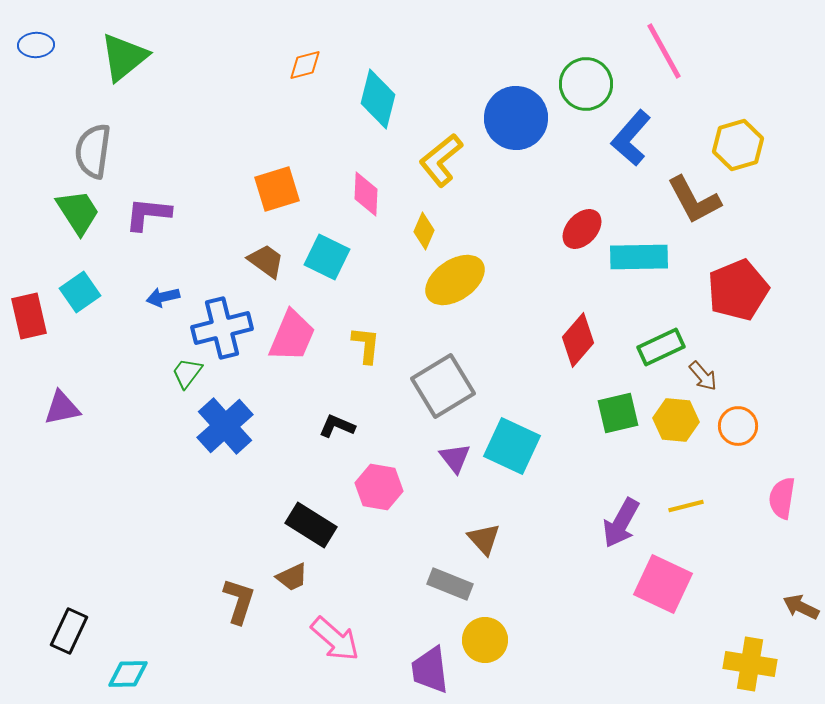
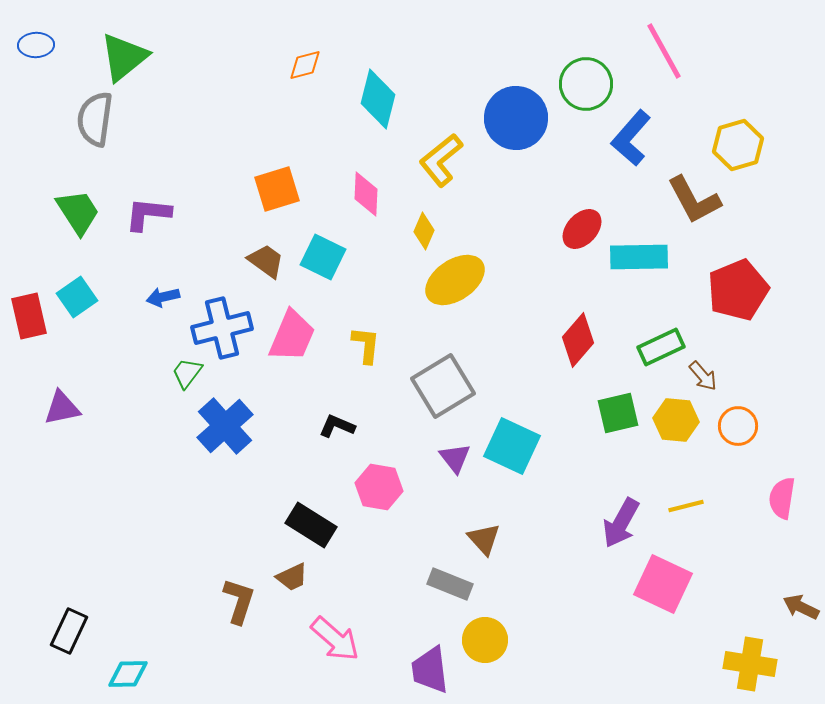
gray semicircle at (93, 151): moved 2 px right, 32 px up
cyan square at (327, 257): moved 4 px left
cyan square at (80, 292): moved 3 px left, 5 px down
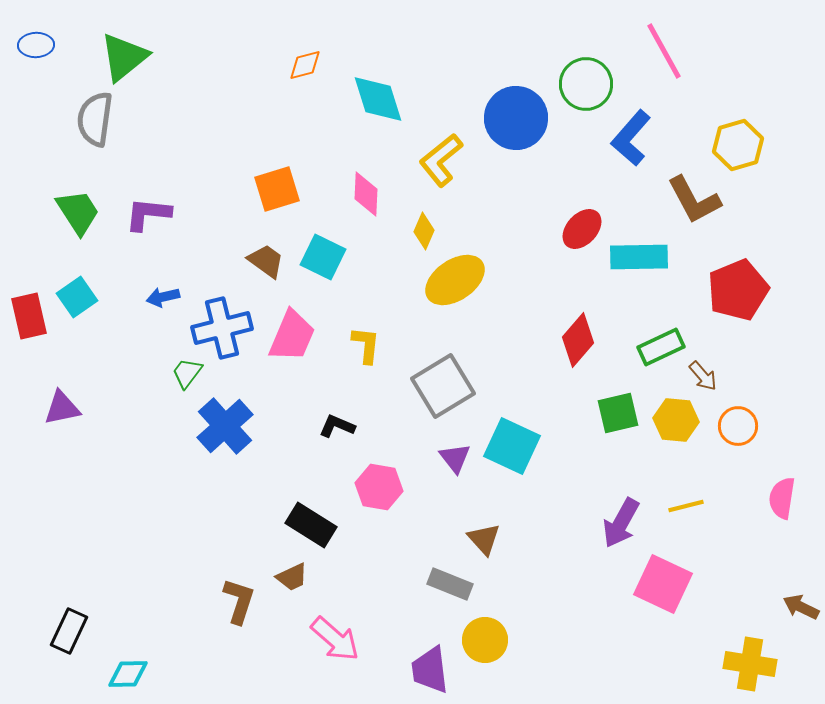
cyan diamond at (378, 99): rotated 32 degrees counterclockwise
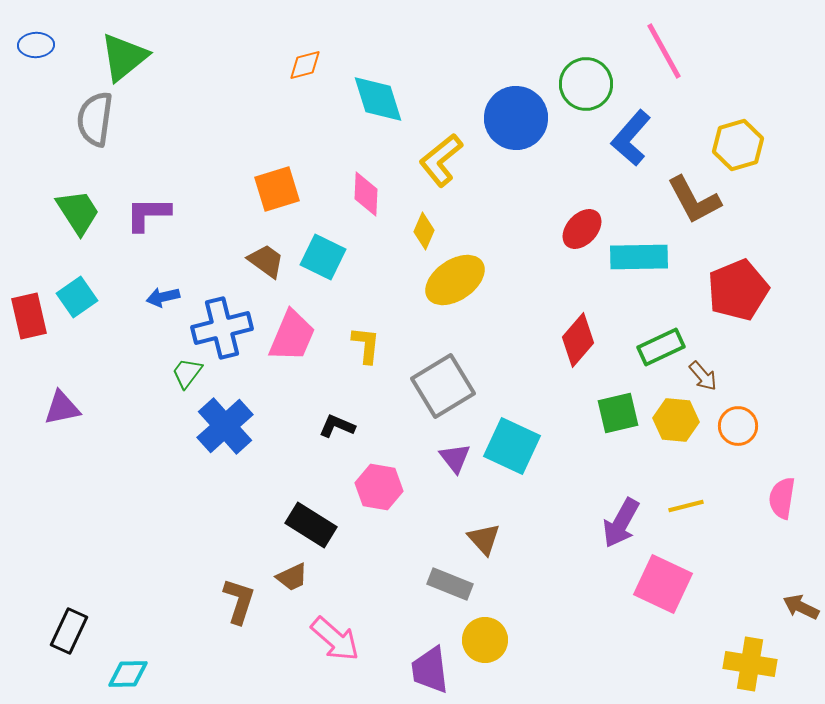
purple L-shape at (148, 214): rotated 6 degrees counterclockwise
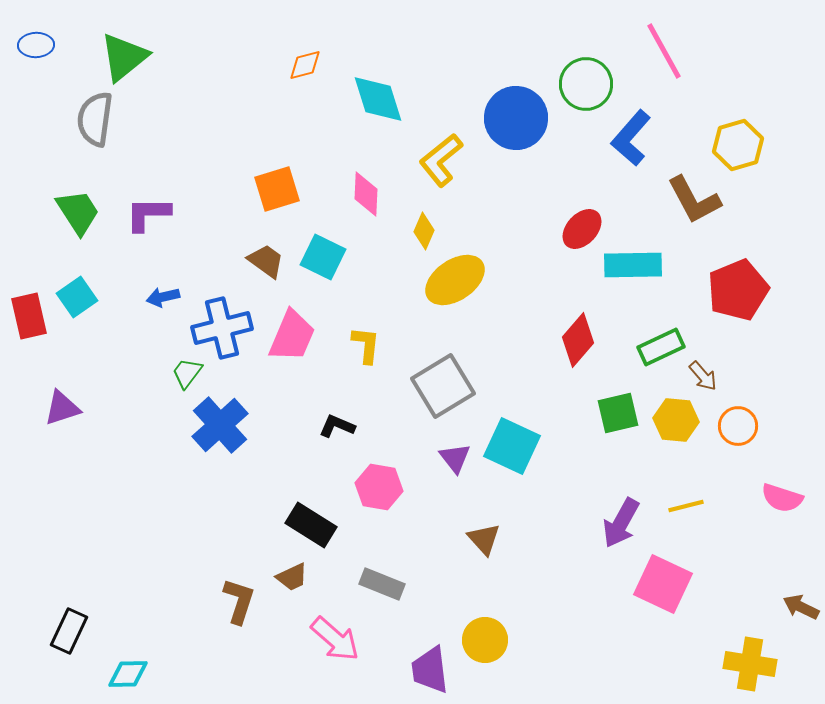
cyan rectangle at (639, 257): moved 6 px left, 8 px down
purple triangle at (62, 408): rotated 6 degrees counterclockwise
blue cross at (225, 426): moved 5 px left, 1 px up
pink semicircle at (782, 498): rotated 81 degrees counterclockwise
gray rectangle at (450, 584): moved 68 px left
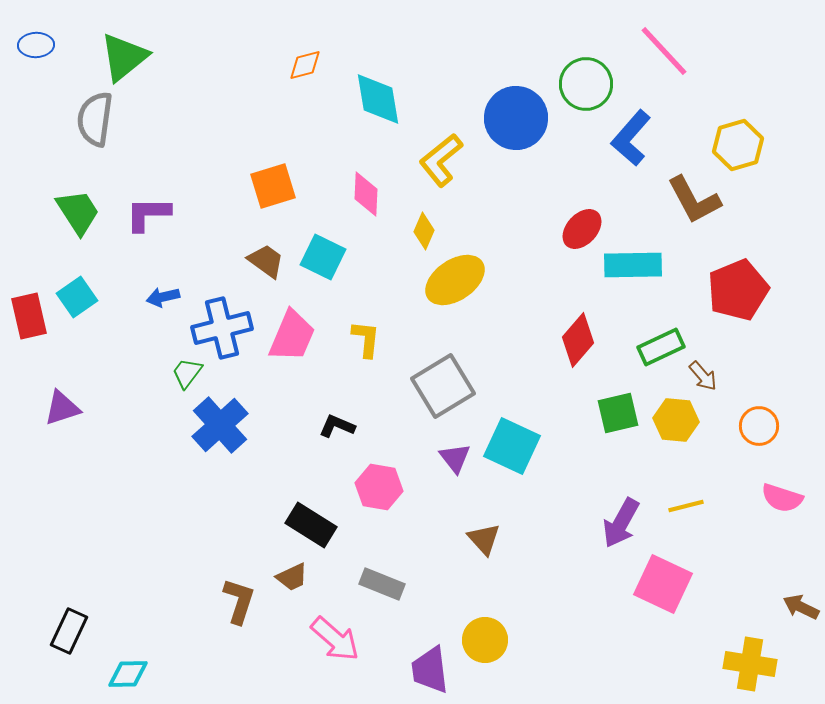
pink line at (664, 51): rotated 14 degrees counterclockwise
cyan diamond at (378, 99): rotated 8 degrees clockwise
orange square at (277, 189): moved 4 px left, 3 px up
yellow L-shape at (366, 345): moved 6 px up
orange circle at (738, 426): moved 21 px right
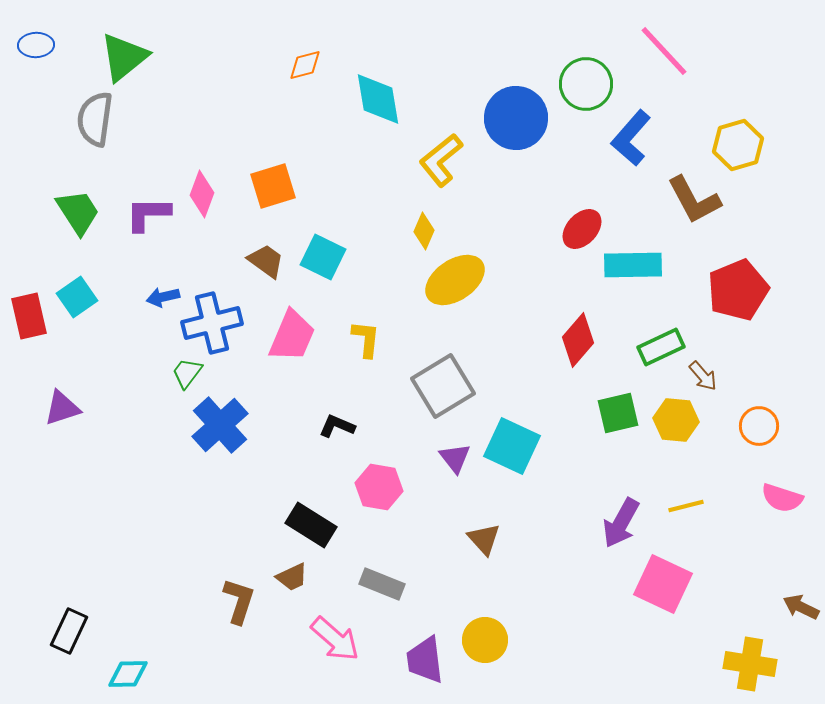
pink diamond at (366, 194): moved 164 px left; rotated 18 degrees clockwise
blue cross at (222, 328): moved 10 px left, 5 px up
purple trapezoid at (430, 670): moved 5 px left, 10 px up
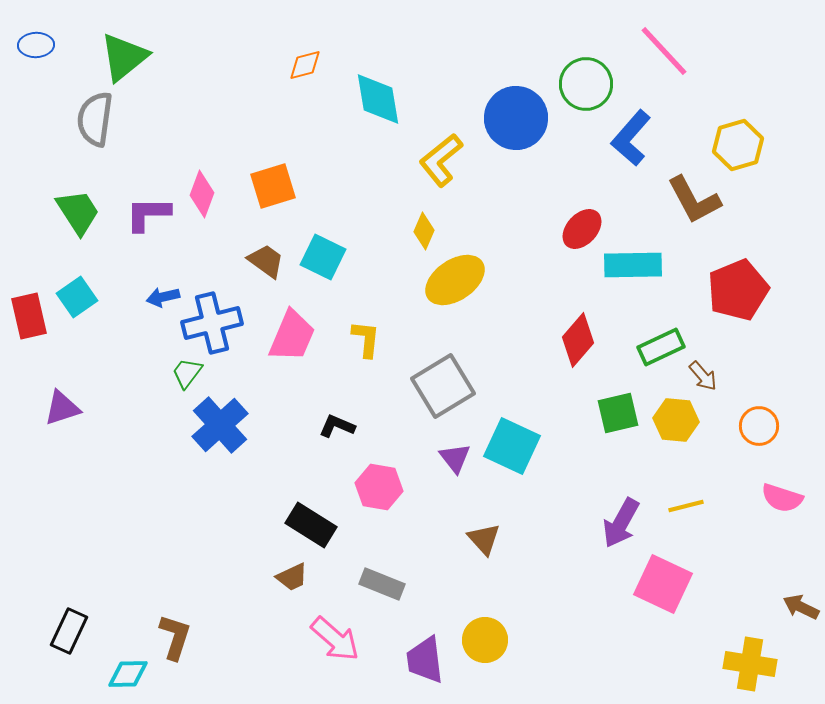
brown L-shape at (239, 601): moved 64 px left, 36 px down
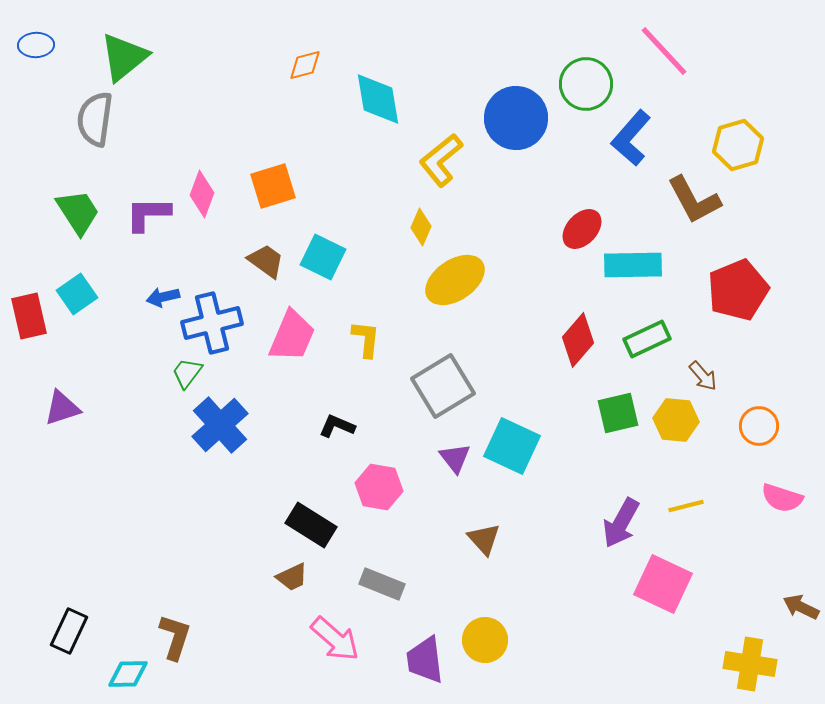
yellow diamond at (424, 231): moved 3 px left, 4 px up
cyan square at (77, 297): moved 3 px up
green rectangle at (661, 347): moved 14 px left, 8 px up
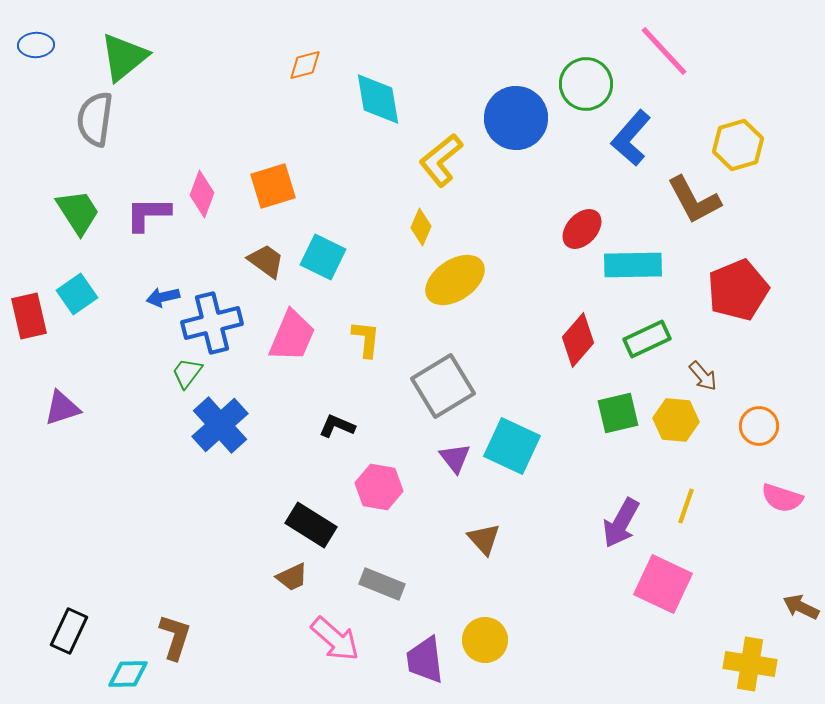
yellow line at (686, 506): rotated 57 degrees counterclockwise
